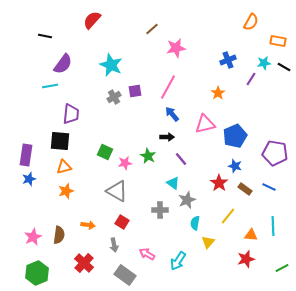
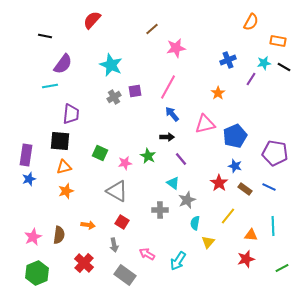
green square at (105, 152): moved 5 px left, 1 px down
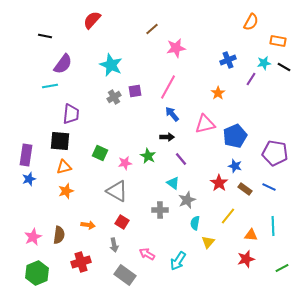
red cross at (84, 263): moved 3 px left, 1 px up; rotated 30 degrees clockwise
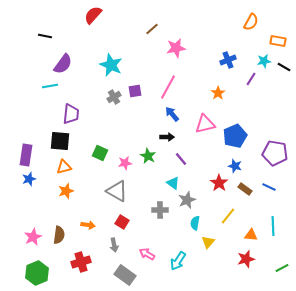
red semicircle at (92, 20): moved 1 px right, 5 px up
cyan star at (264, 63): moved 2 px up
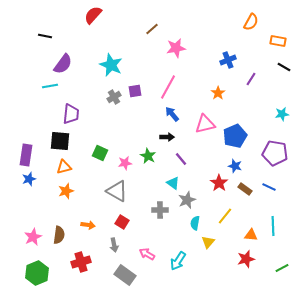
cyan star at (264, 61): moved 18 px right, 53 px down
yellow line at (228, 216): moved 3 px left
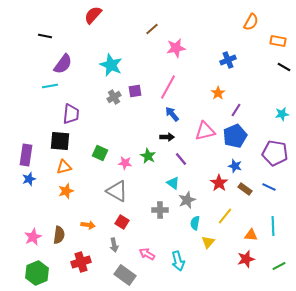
purple line at (251, 79): moved 15 px left, 31 px down
pink triangle at (205, 124): moved 7 px down
pink star at (125, 163): rotated 16 degrees clockwise
cyan arrow at (178, 261): rotated 48 degrees counterclockwise
green line at (282, 268): moved 3 px left, 2 px up
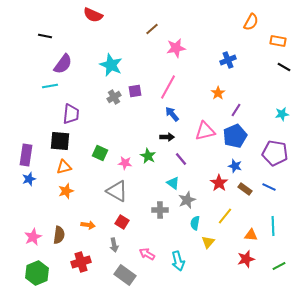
red semicircle at (93, 15): rotated 108 degrees counterclockwise
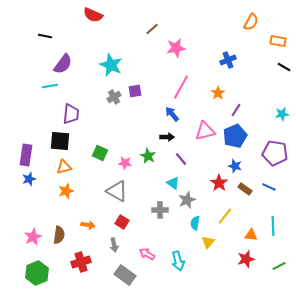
pink line at (168, 87): moved 13 px right
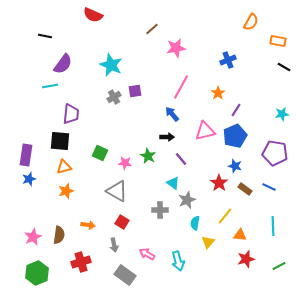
orange triangle at (251, 235): moved 11 px left
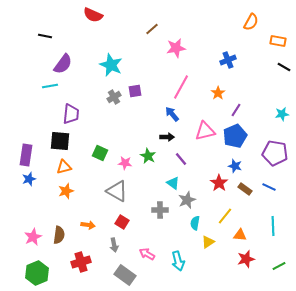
yellow triangle at (208, 242): rotated 16 degrees clockwise
